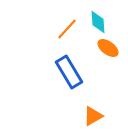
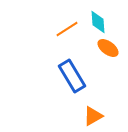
orange line: rotated 15 degrees clockwise
blue rectangle: moved 3 px right, 4 px down
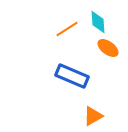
blue rectangle: rotated 36 degrees counterclockwise
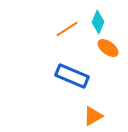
cyan diamond: rotated 25 degrees clockwise
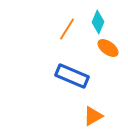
orange line: rotated 25 degrees counterclockwise
